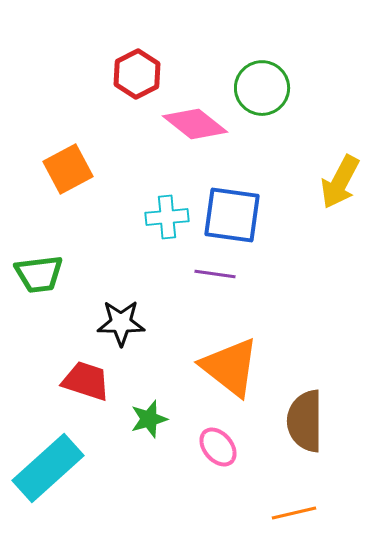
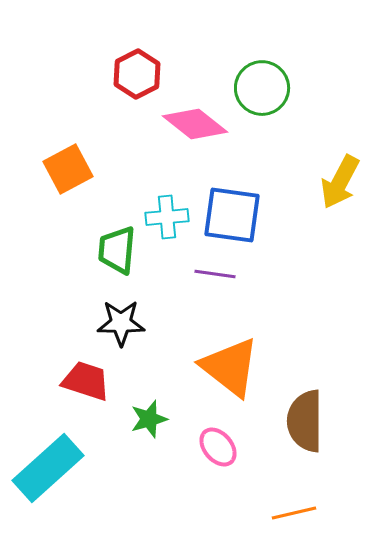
green trapezoid: moved 78 px right, 24 px up; rotated 102 degrees clockwise
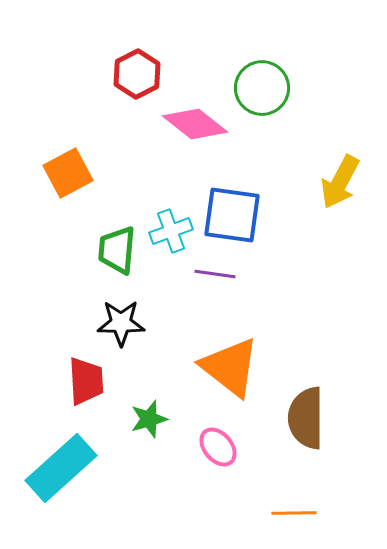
orange square: moved 4 px down
cyan cross: moved 4 px right, 14 px down; rotated 15 degrees counterclockwise
red trapezoid: rotated 69 degrees clockwise
brown semicircle: moved 1 px right, 3 px up
cyan rectangle: moved 13 px right
orange line: rotated 12 degrees clockwise
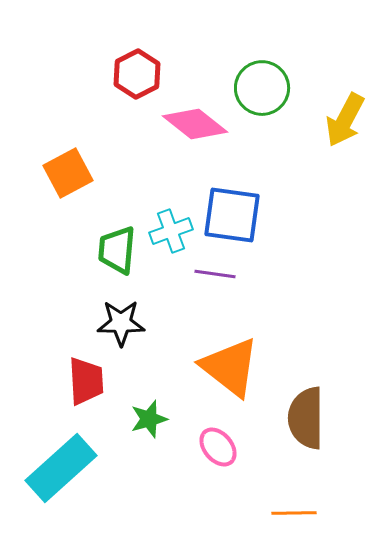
yellow arrow: moved 5 px right, 62 px up
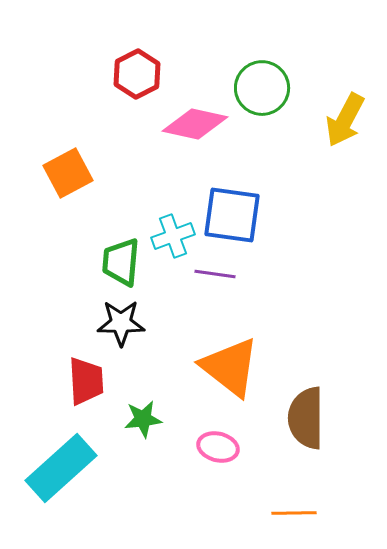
pink diamond: rotated 26 degrees counterclockwise
cyan cross: moved 2 px right, 5 px down
green trapezoid: moved 4 px right, 12 px down
green star: moved 6 px left; rotated 9 degrees clockwise
pink ellipse: rotated 36 degrees counterclockwise
